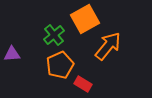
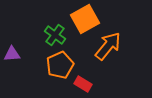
green cross: moved 1 px right; rotated 15 degrees counterclockwise
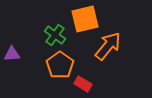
orange square: rotated 16 degrees clockwise
orange pentagon: rotated 12 degrees counterclockwise
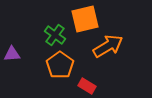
orange arrow: rotated 20 degrees clockwise
red rectangle: moved 4 px right, 2 px down
